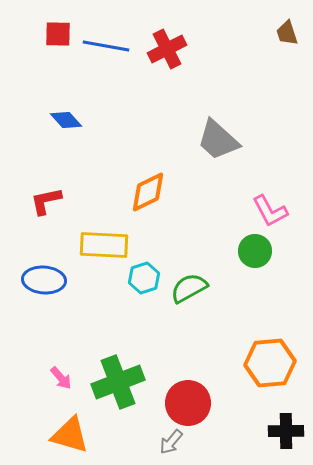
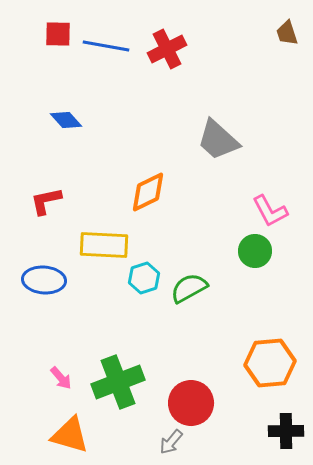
red circle: moved 3 px right
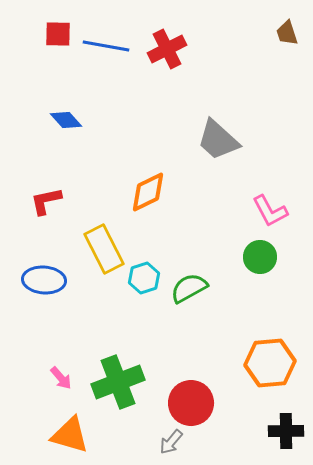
yellow rectangle: moved 4 px down; rotated 60 degrees clockwise
green circle: moved 5 px right, 6 px down
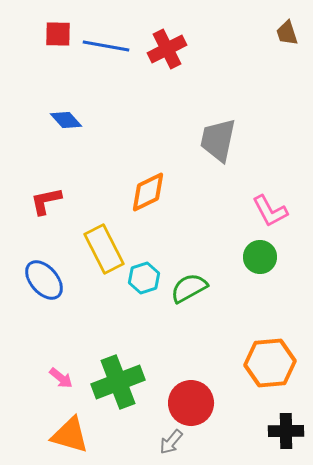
gray trapezoid: rotated 60 degrees clockwise
blue ellipse: rotated 45 degrees clockwise
pink arrow: rotated 10 degrees counterclockwise
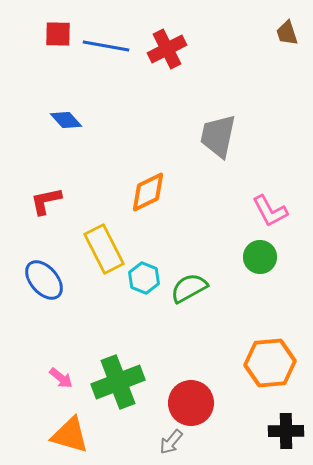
gray trapezoid: moved 4 px up
cyan hexagon: rotated 20 degrees counterclockwise
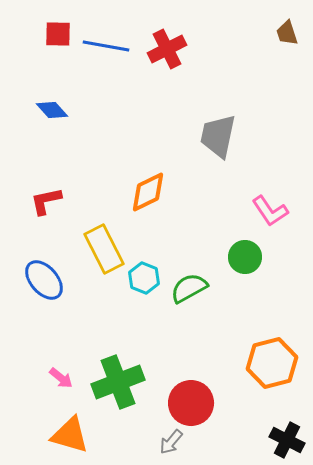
blue diamond: moved 14 px left, 10 px up
pink L-shape: rotated 6 degrees counterclockwise
green circle: moved 15 px left
orange hexagon: moved 2 px right; rotated 9 degrees counterclockwise
black cross: moved 1 px right, 9 px down; rotated 28 degrees clockwise
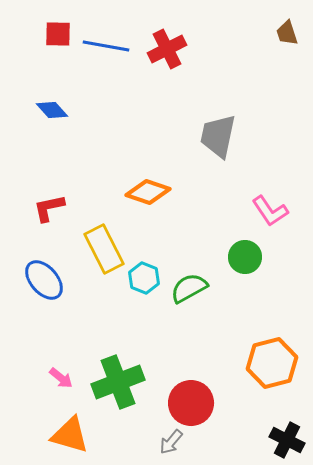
orange diamond: rotated 45 degrees clockwise
red L-shape: moved 3 px right, 7 px down
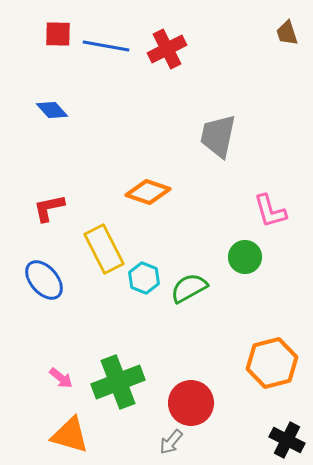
pink L-shape: rotated 18 degrees clockwise
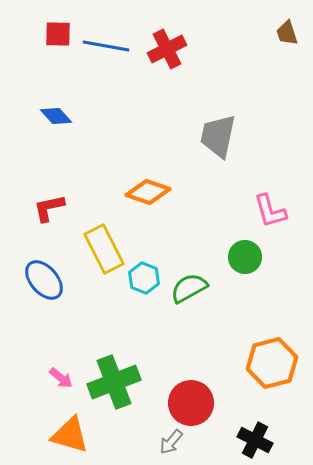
blue diamond: moved 4 px right, 6 px down
green cross: moved 4 px left
black cross: moved 32 px left
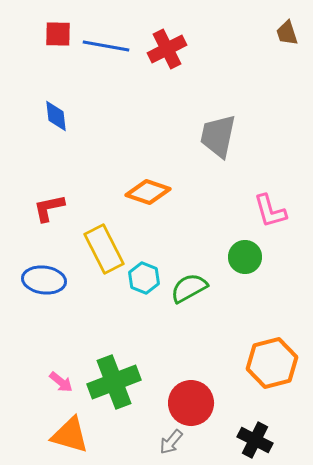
blue diamond: rotated 36 degrees clockwise
blue ellipse: rotated 42 degrees counterclockwise
pink arrow: moved 4 px down
